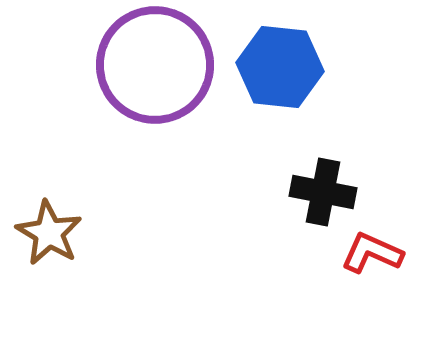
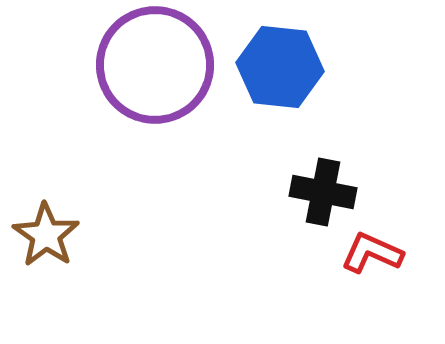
brown star: moved 3 px left, 2 px down; rotated 4 degrees clockwise
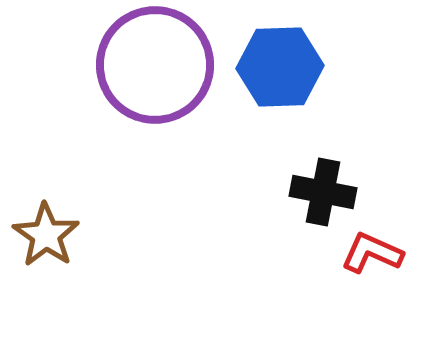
blue hexagon: rotated 8 degrees counterclockwise
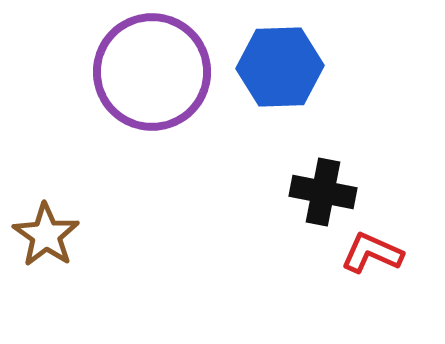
purple circle: moved 3 px left, 7 px down
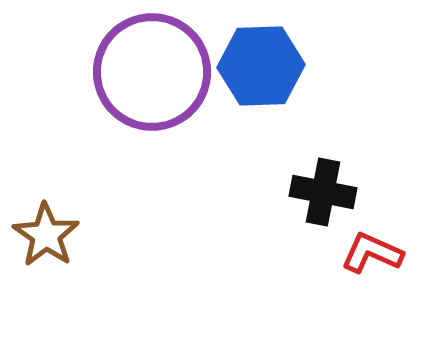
blue hexagon: moved 19 px left, 1 px up
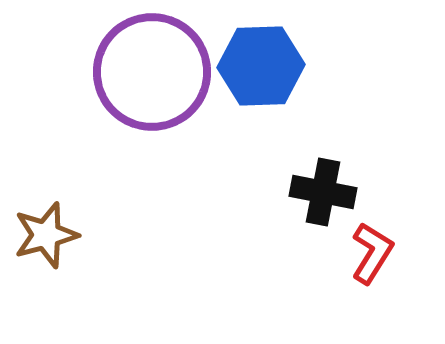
brown star: rotated 22 degrees clockwise
red L-shape: rotated 98 degrees clockwise
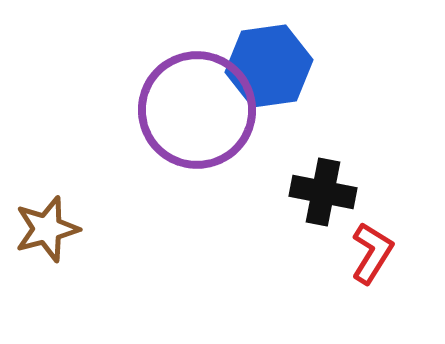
blue hexagon: moved 8 px right; rotated 6 degrees counterclockwise
purple circle: moved 45 px right, 38 px down
brown star: moved 1 px right, 6 px up
